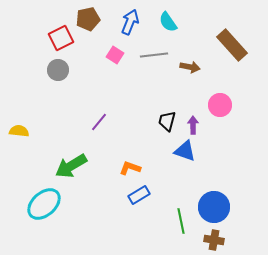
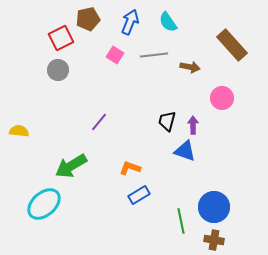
pink circle: moved 2 px right, 7 px up
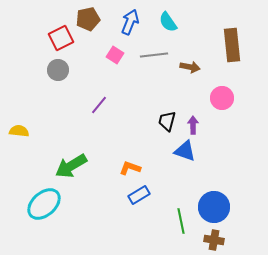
brown rectangle: rotated 36 degrees clockwise
purple line: moved 17 px up
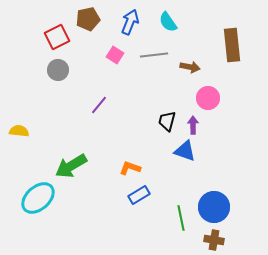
red square: moved 4 px left, 1 px up
pink circle: moved 14 px left
cyan ellipse: moved 6 px left, 6 px up
green line: moved 3 px up
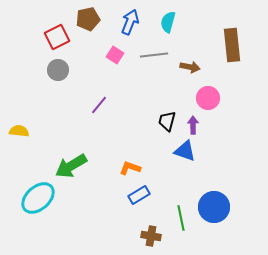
cyan semicircle: rotated 50 degrees clockwise
brown cross: moved 63 px left, 4 px up
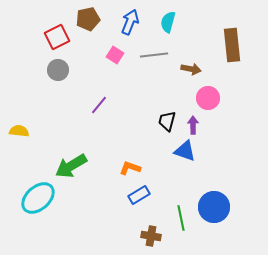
brown arrow: moved 1 px right, 2 px down
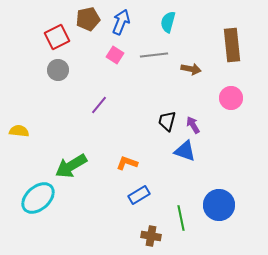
blue arrow: moved 9 px left
pink circle: moved 23 px right
purple arrow: rotated 30 degrees counterclockwise
orange L-shape: moved 3 px left, 5 px up
blue circle: moved 5 px right, 2 px up
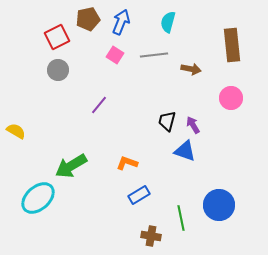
yellow semicircle: moved 3 px left; rotated 24 degrees clockwise
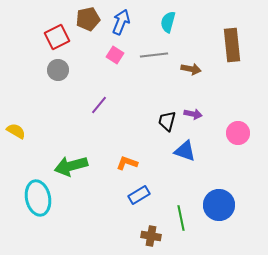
pink circle: moved 7 px right, 35 px down
purple arrow: moved 11 px up; rotated 132 degrees clockwise
green arrow: rotated 16 degrees clockwise
cyan ellipse: rotated 60 degrees counterclockwise
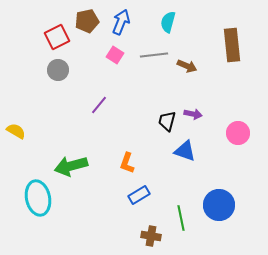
brown pentagon: moved 1 px left, 2 px down
brown arrow: moved 4 px left, 3 px up; rotated 12 degrees clockwise
orange L-shape: rotated 90 degrees counterclockwise
